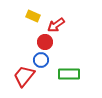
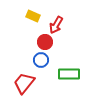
red arrow: rotated 24 degrees counterclockwise
red trapezoid: moved 7 px down
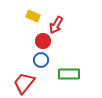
red circle: moved 2 px left, 1 px up
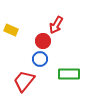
yellow rectangle: moved 22 px left, 14 px down
blue circle: moved 1 px left, 1 px up
red trapezoid: moved 2 px up
